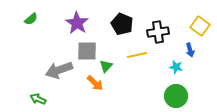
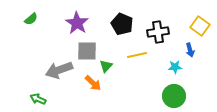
cyan star: moved 1 px left; rotated 16 degrees counterclockwise
orange arrow: moved 2 px left
green circle: moved 2 px left
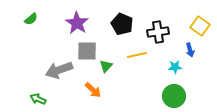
orange arrow: moved 7 px down
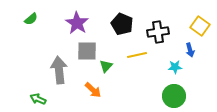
gray arrow: rotated 104 degrees clockwise
